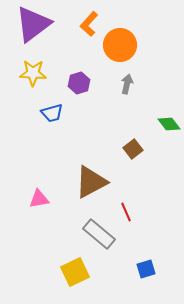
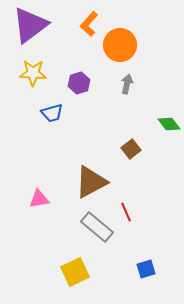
purple triangle: moved 3 px left, 1 px down
brown square: moved 2 px left
gray rectangle: moved 2 px left, 7 px up
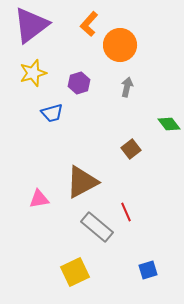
purple triangle: moved 1 px right
yellow star: rotated 20 degrees counterclockwise
gray arrow: moved 3 px down
brown triangle: moved 9 px left
blue square: moved 2 px right, 1 px down
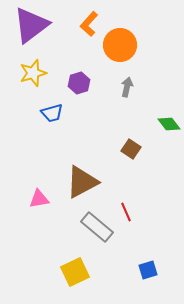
brown square: rotated 18 degrees counterclockwise
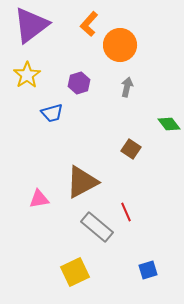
yellow star: moved 6 px left, 2 px down; rotated 16 degrees counterclockwise
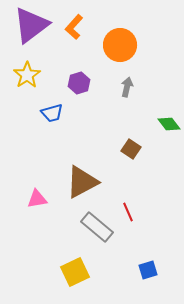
orange L-shape: moved 15 px left, 3 px down
pink triangle: moved 2 px left
red line: moved 2 px right
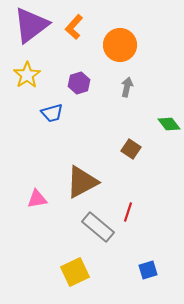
red line: rotated 42 degrees clockwise
gray rectangle: moved 1 px right
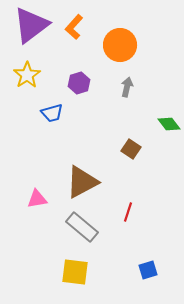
gray rectangle: moved 16 px left
yellow square: rotated 32 degrees clockwise
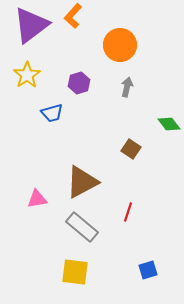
orange L-shape: moved 1 px left, 11 px up
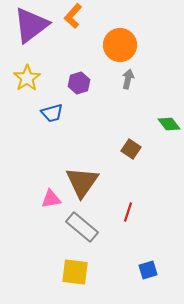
yellow star: moved 3 px down
gray arrow: moved 1 px right, 8 px up
brown triangle: rotated 27 degrees counterclockwise
pink triangle: moved 14 px right
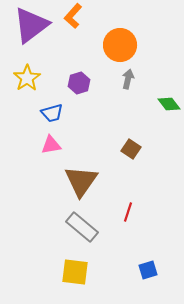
green diamond: moved 20 px up
brown triangle: moved 1 px left, 1 px up
pink triangle: moved 54 px up
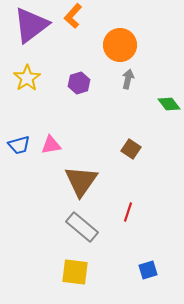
blue trapezoid: moved 33 px left, 32 px down
